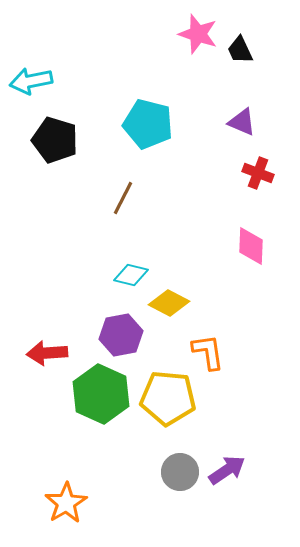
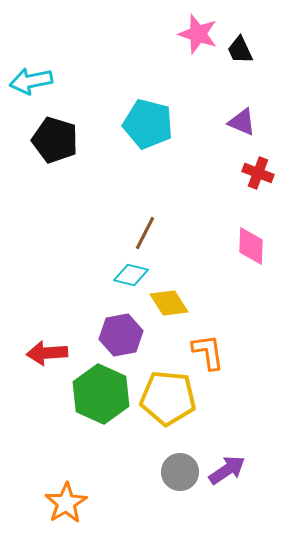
brown line: moved 22 px right, 35 px down
yellow diamond: rotated 30 degrees clockwise
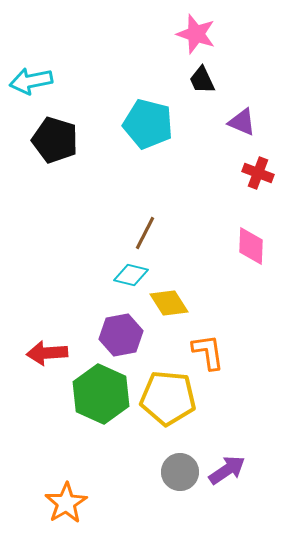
pink star: moved 2 px left
black trapezoid: moved 38 px left, 30 px down
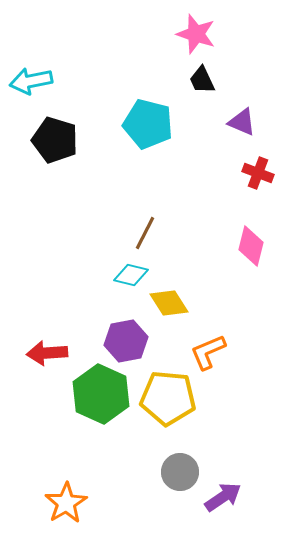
pink diamond: rotated 12 degrees clockwise
purple hexagon: moved 5 px right, 6 px down
orange L-shape: rotated 105 degrees counterclockwise
purple arrow: moved 4 px left, 27 px down
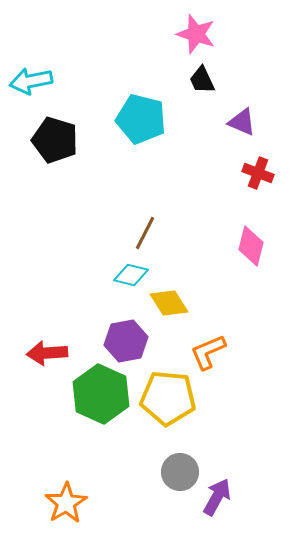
cyan pentagon: moved 7 px left, 5 px up
purple arrow: moved 6 px left; rotated 27 degrees counterclockwise
